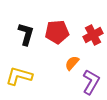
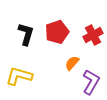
red pentagon: rotated 15 degrees counterclockwise
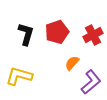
purple L-shape: rotated 20 degrees clockwise
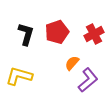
red cross: moved 1 px right, 1 px up
purple L-shape: moved 3 px left, 2 px up
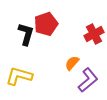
red pentagon: moved 11 px left, 8 px up
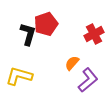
black L-shape: moved 2 px right
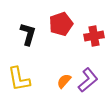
red pentagon: moved 15 px right
red cross: moved 2 px down; rotated 18 degrees clockwise
orange semicircle: moved 8 px left, 18 px down
yellow L-shape: moved 3 px down; rotated 116 degrees counterclockwise
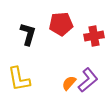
red pentagon: rotated 15 degrees clockwise
orange semicircle: moved 5 px right, 2 px down
